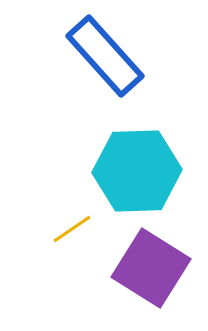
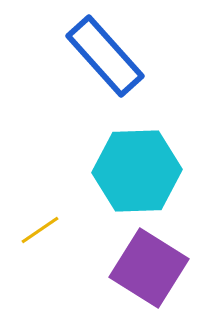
yellow line: moved 32 px left, 1 px down
purple square: moved 2 px left
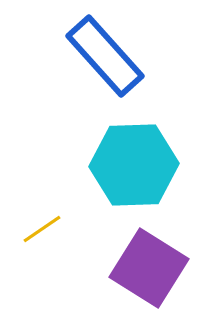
cyan hexagon: moved 3 px left, 6 px up
yellow line: moved 2 px right, 1 px up
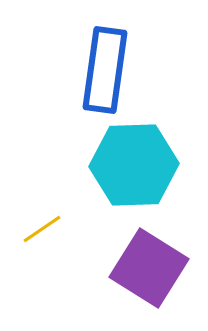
blue rectangle: moved 14 px down; rotated 50 degrees clockwise
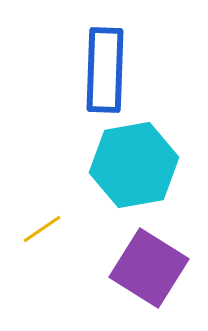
blue rectangle: rotated 6 degrees counterclockwise
cyan hexagon: rotated 8 degrees counterclockwise
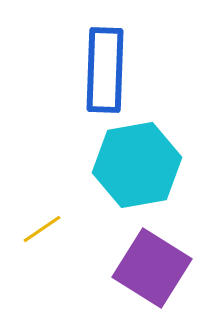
cyan hexagon: moved 3 px right
purple square: moved 3 px right
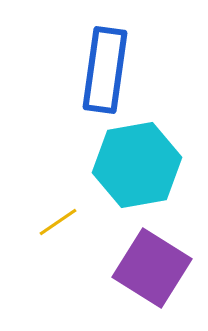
blue rectangle: rotated 6 degrees clockwise
yellow line: moved 16 px right, 7 px up
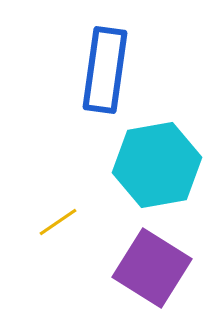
cyan hexagon: moved 20 px right
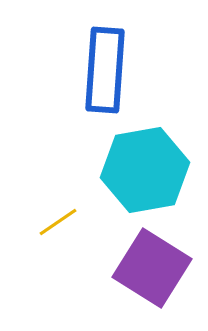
blue rectangle: rotated 4 degrees counterclockwise
cyan hexagon: moved 12 px left, 5 px down
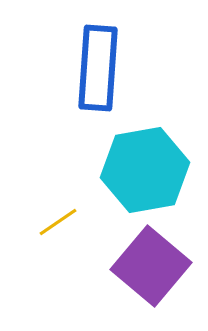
blue rectangle: moved 7 px left, 2 px up
purple square: moved 1 px left, 2 px up; rotated 8 degrees clockwise
